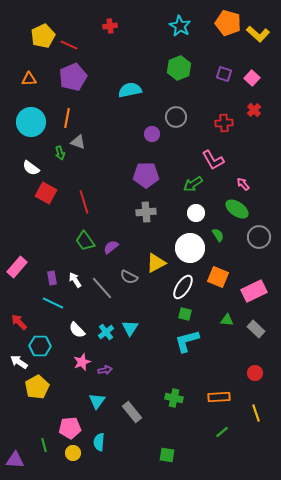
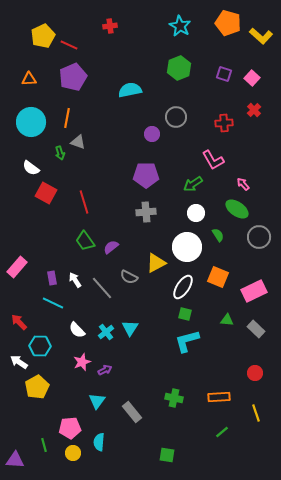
yellow L-shape at (258, 34): moved 3 px right, 2 px down
white circle at (190, 248): moved 3 px left, 1 px up
purple arrow at (105, 370): rotated 16 degrees counterclockwise
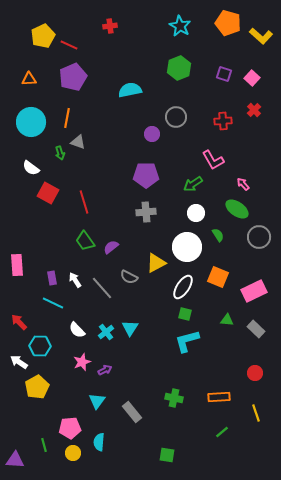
red cross at (224, 123): moved 1 px left, 2 px up
red square at (46, 193): moved 2 px right
pink rectangle at (17, 267): moved 2 px up; rotated 45 degrees counterclockwise
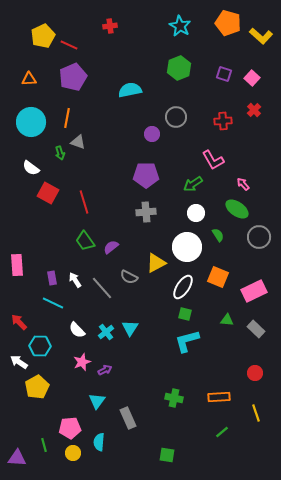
gray rectangle at (132, 412): moved 4 px left, 6 px down; rotated 15 degrees clockwise
purple triangle at (15, 460): moved 2 px right, 2 px up
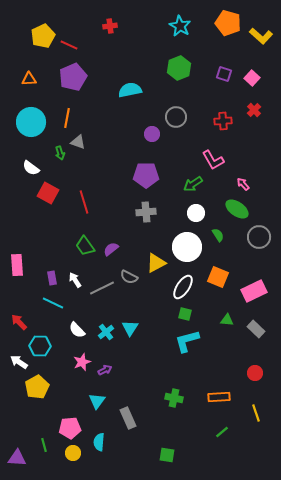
green trapezoid at (85, 241): moved 5 px down
purple semicircle at (111, 247): moved 2 px down
gray line at (102, 288): rotated 75 degrees counterclockwise
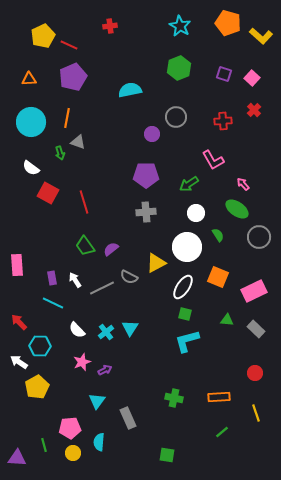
green arrow at (193, 184): moved 4 px left
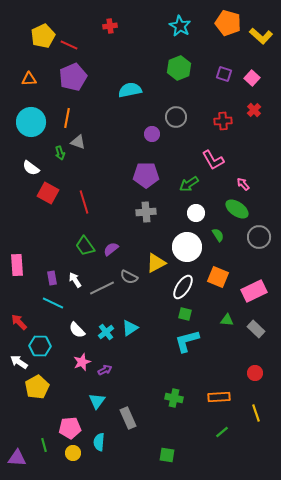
cyan triangle at (130, 328): rotated 24 degrees clockwise
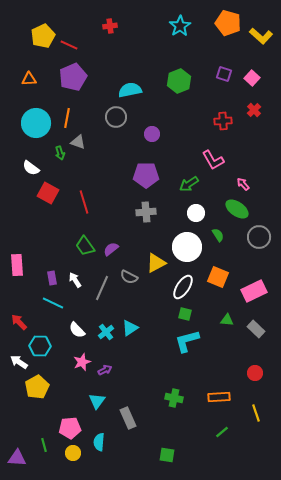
cyan star at (180, 26): rotated 10 degrees clockwise
green hexagon at (179, 68): moved 13 px down
gray circle at (176, 117): moved 60 px left
cyan circle at (31, 122): moved 5 px right, 1 px down
gray line at (102, 288): rotated 40 degrees counterclockwise
